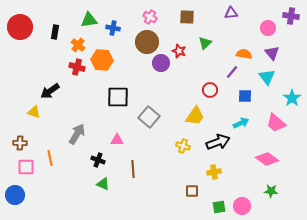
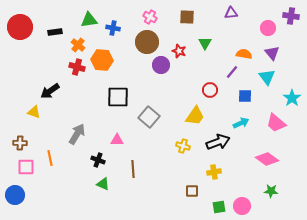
black rectangle at (55, 32): rotated 72 degrees clockwise
green triangle at (205, 43): rotated 16 degrees counterclockwise
purple circle at (161, 63): moved 2 px down
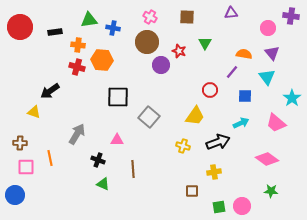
orange cross at (78, 45): rotated 32 degrees counterclockwise
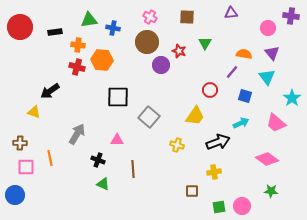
blue square at (245, 96): rotated 16 degrees clockwise
yellow cross at (183, 146): moved 6 px left, 1 px up
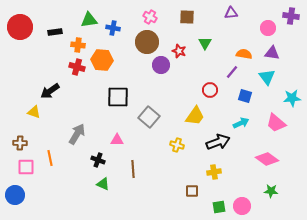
purple triangle at (272, 53): rotated 42 degrees counterclockwise
cyan star at (292, 98): rotated 30 degrees clockwise
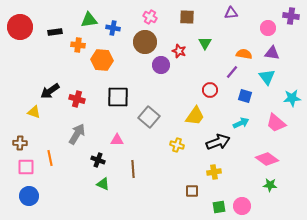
brown circle at (147, 42): moved 2 px left
red cross at (77, 67): moved 32 px down
green star at (271, 191): moved 1 px left, 6 px up
blue circle at (15, 195): moved 14 px right, 1 px down
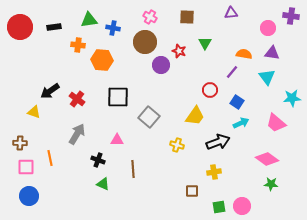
black rectangle at (55, 32): moved 1 px left, 5 px up
blue square at (245, 96): moved 8 px left, 6 px down; rotated 16 degrees clockwise
red cross at (77, 99): rotated 21 degrees clockwise
green star at (270, 185): moved 1 px right, 1 px up
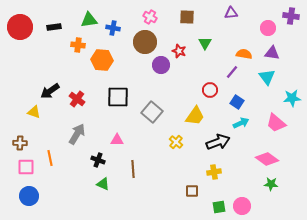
gray square at (149, 117): moved 3 px right, 5 px up
yellow cross at (177, 145): moved 1 px left, 3 px up; rotated 24 degrees clockwise
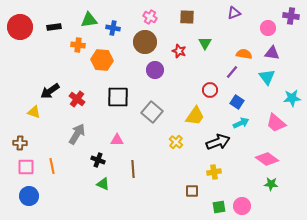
purple triangle at (231, 13): moved 3 px right; rotated 16 degrees counterclockwise
purple circle at (161, 65): moved 6 px left, 5 px down
orange line at (50, 158): moved 2 px right, 8 px down
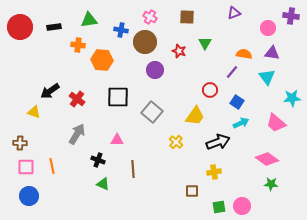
blue cross at (113, 28): moved 8 px right, 2 px down
